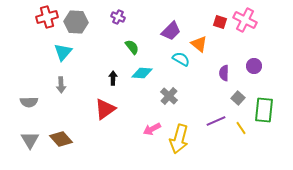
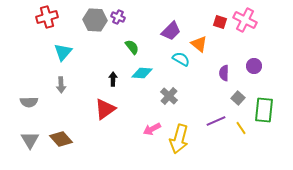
gray hexagon: moved 19 px right, 2 px up
black arrow: moved 1 px down
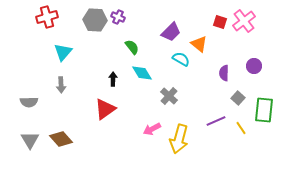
pink cross: moved 1 px left, 1 px down; rotated 25 degrees clockwise
purple trapezoid: moved 1 px down
cyan diamond: rotated 55 degrees clockwise
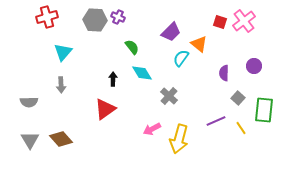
cyan semicircle: moved 1 px up; rotated 84 degrees counterclockwise
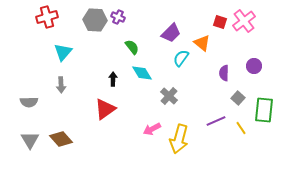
purple trapezoid: moved 1 px down
orange triangle: moved 3 px right, 1 px up
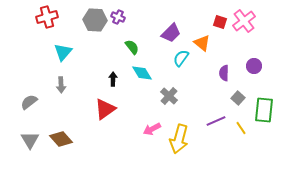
gray semicircle: rotated 144 degrees clockwise
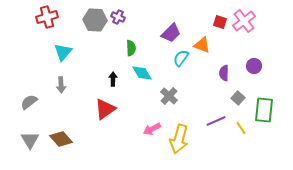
orange triangle: moved 2 px down; rotated 18 degrees counterclockwise
green semicircle: moved 1 px left, 1 px down; rotated 35 degrees clockwise
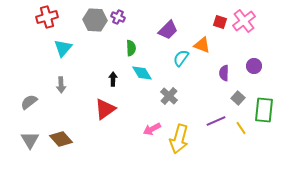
purple trapezoid: moved 3 px left, 3 px up
cyan triangle: moved 4 px up
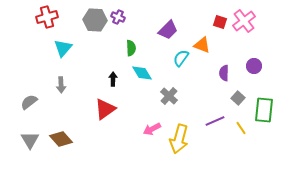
purple line: moved 1 px left
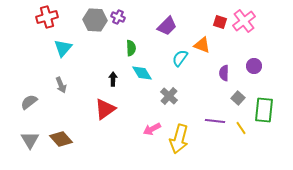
purple trapezoid: moved 1 px left, 4 px up
cyan semicircle: moved 1 px left
gray arrow: rotated 21 degrees counterclockwise
purple line: rotated 30 degrees clockwise
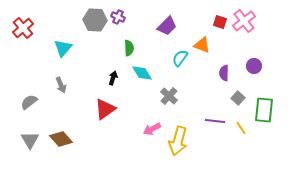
red cross: moved 24 px left, 11 px down; rotated 25 degrees counterclockwise
green semicircle: moved 2 px left
black arrow: moved 1 px up; rotated 16 degrees clockwise
yellow arrow: moved 1 px left, 2 px down
